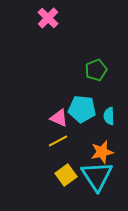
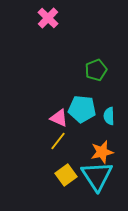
yellow line: rotated 24 degrees counterclockwise
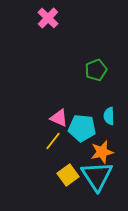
cyan pentagon: moved 19 px down
yellow line: moved 5 px left
yellow square: moved 2 px right
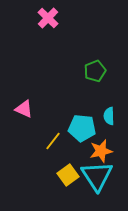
green pentagon: moved 1 px left, 1 px down
pink triangle: moved 35 px left, 9 px up
orange star: moved 1 px left, 1 px up
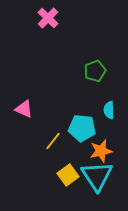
cyan semicircle: moved 6 px up
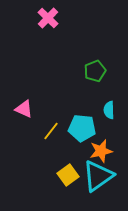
yellow line: moved 2 px left, 10 px up
cyan triangle: moved 1 px right; rotated 28 degrees clockwise
